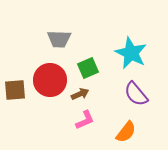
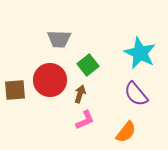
cyan star: moved 9 px right
green square: moved 3 px up; rotated 15 degrees counterclockwise
brown arrow: rotated 48 degrees counterclockwise
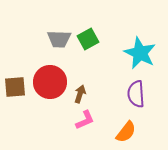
green square: moved 26 px up; rotated 10 degrees clockwise
red circle: moved 2 px down
brown square: moved 3 px up
purple semicircle: rotated 36 degrees clockwise
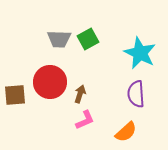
brown square: moved 8 px down
orange semicircle: rotated 10 degrees clockwise
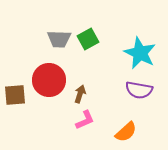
red circle: moved 1 px left, 2 px up
purple semicircle: moved 3 px right, 4 px up; rotated 76 degrees counterclockwise
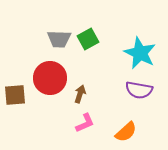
red circle: moved 1 px right, 2 px up
pink L-shape: moved 3 px down
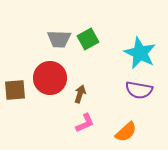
brown square: moved 5 px up
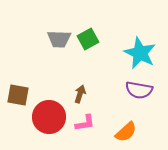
red circle: moved 1 px left, 39 px down
brown square: moved 3 px right, 5 px down; rotated 15 degrees clockwise
pink L-shape: rotated 15 degrees clockwise
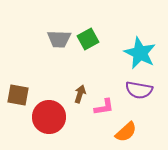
pink L-shape: moved 19 px right, 16 px up
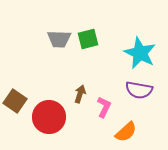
green square: rotated 15 degrees clockwise
brown square: moved 3 px left, 6 px down; rotated 25 degrees clockwise
pink L-shape: rotated 55 degrees counterclockwise
